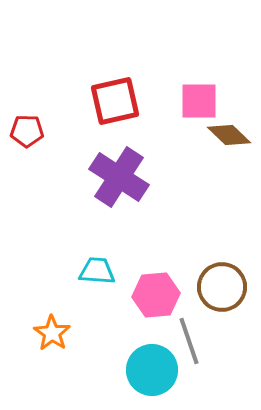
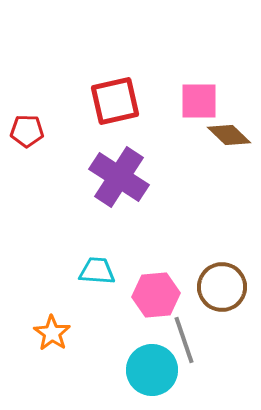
gray line: moved 5 px left, 1 px up
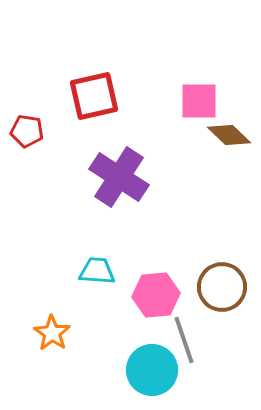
red square: moved 21 px left, 5 px up
red pentagon: rotated 8 degrees clockwise
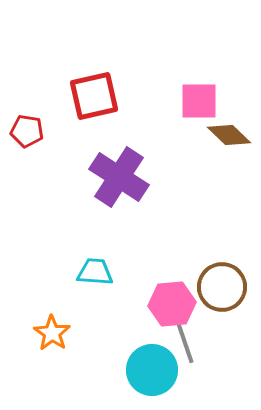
cyan trapezoid: moved 2 px left, 1 px down
pink hexagon: moved 16 px right, 9 px down
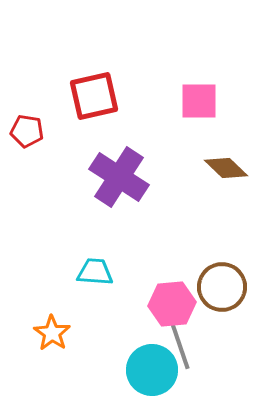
brown diamond: moved 3 px left, 33 px down
gray line: moved 4 px left, 6 px down
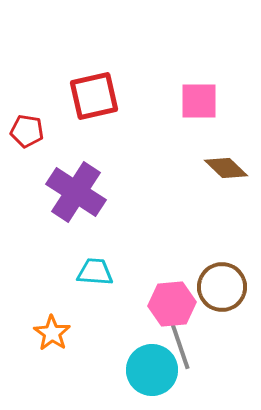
purple cross: moved 43 px left, 15 px down
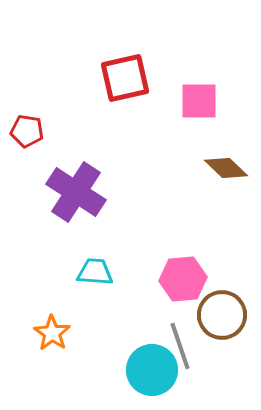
red square: moved 31 px right, 18 px up
brown circle: moved 28 px down
pink hexagon: moved 11 px right, 25 px up
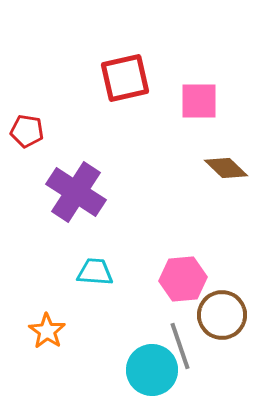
orange star: moved 5 px left, 2 px up
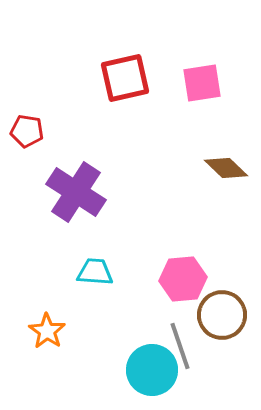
pink square: moved 3 px right, 18 px up; rotated 9 degrees counterclockwise
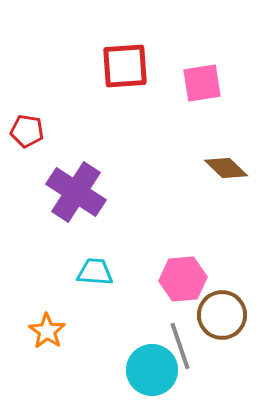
red square: moved 12 px up; rotated 9 degrees clockwise
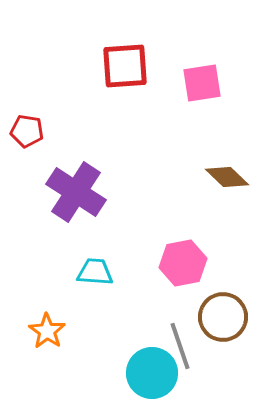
brown diamond: moved 1 px right, 9 px down
pink hexagon: moved 16 px up; rotated 6 degrees counterclockwise
brown circle: moved 1 px right, 2 px down
cyan circle: moved 3 px down
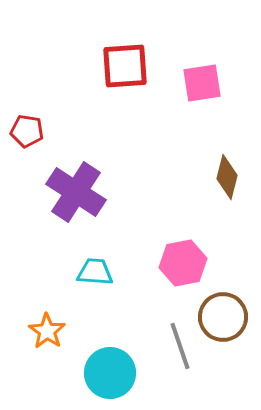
brown diamond: rotated 60 degrees clockwise
cyan circle: moved 42 px left
